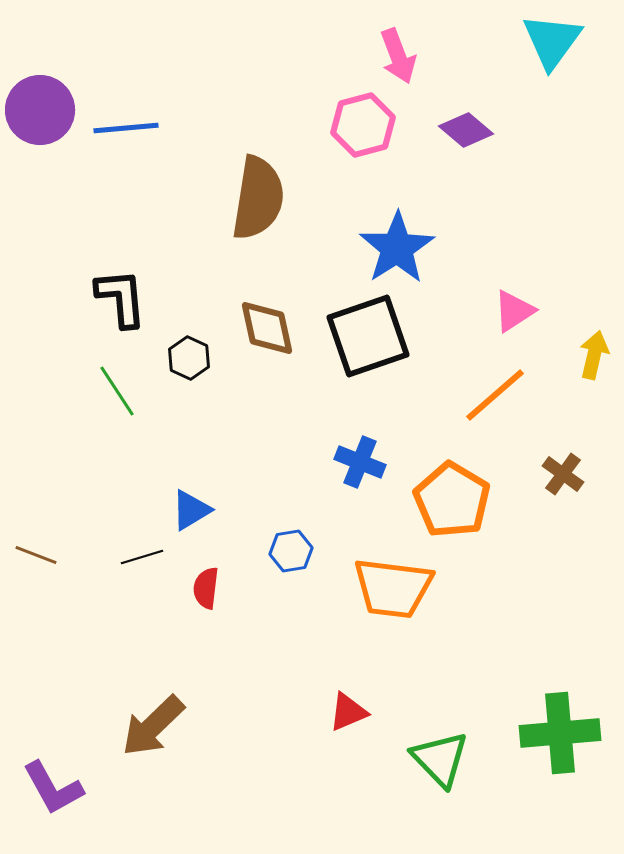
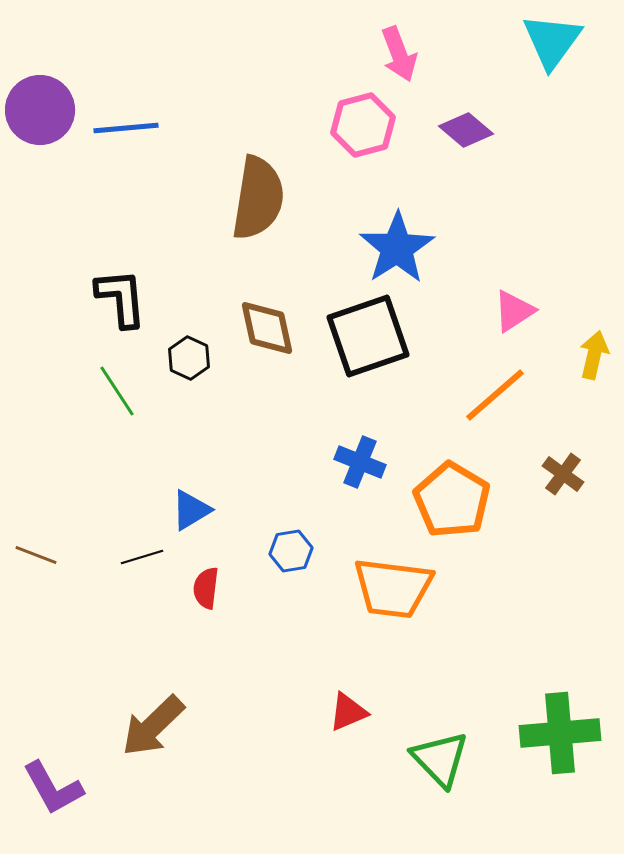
pink arrow: moved 1 px right, 2 px up
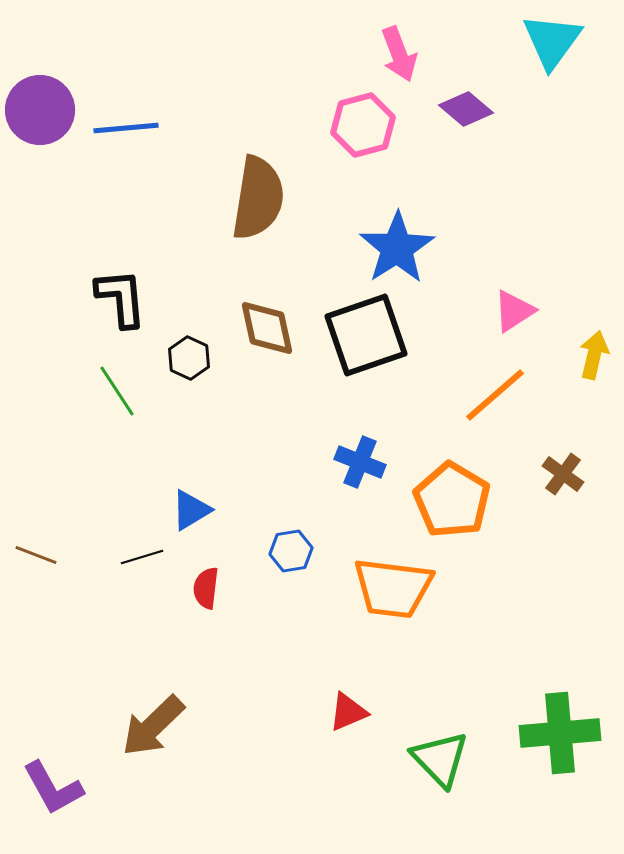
purple diamond: moved 21 px up
black square: moved 2 px left, 1 px up
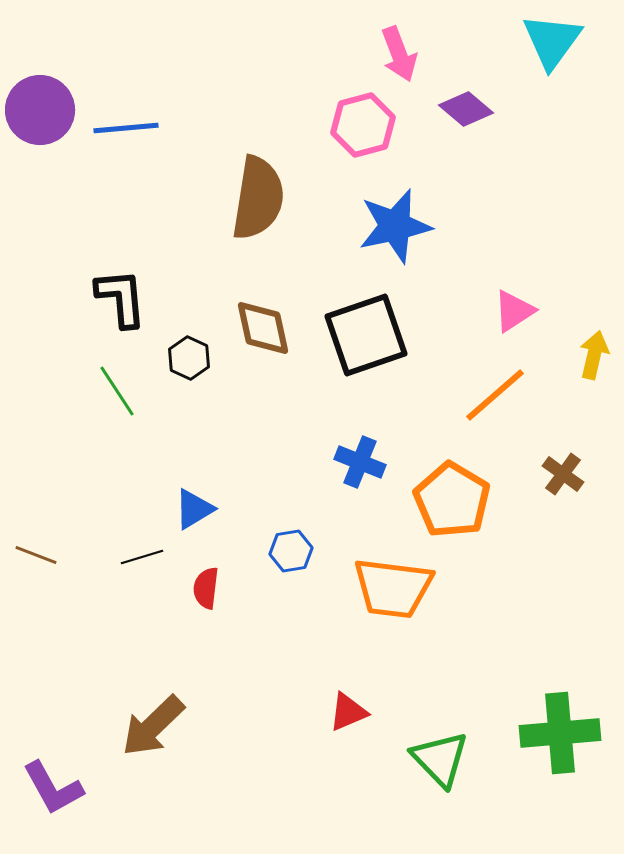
blue star: moved 2 px left, 22 px up; rotated 20 degrees clockwise
brown diamond: moved 4 px left
blue triangle: moved 3 px right, 1 px up
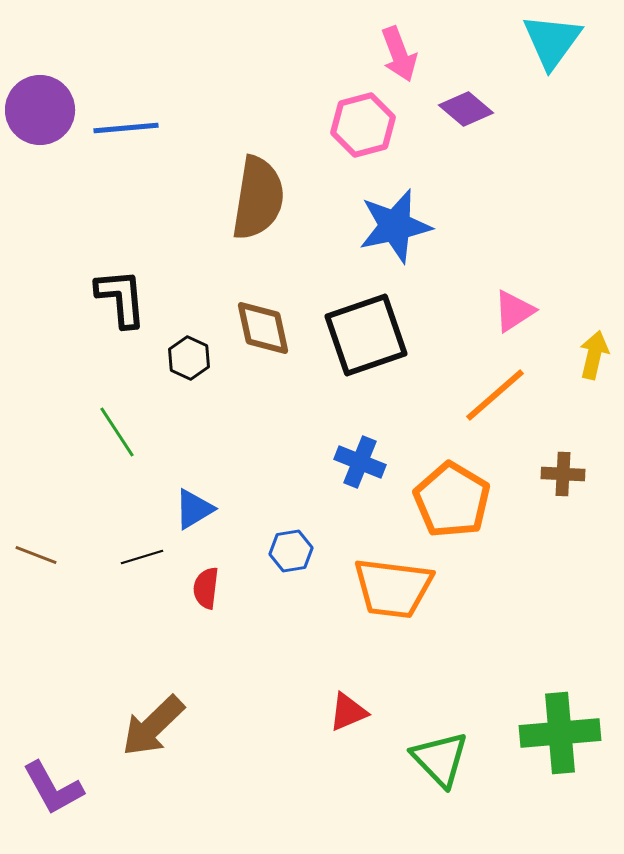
green line: moved 41 px down
brown cross: rotated 33 degrees counterclockwise
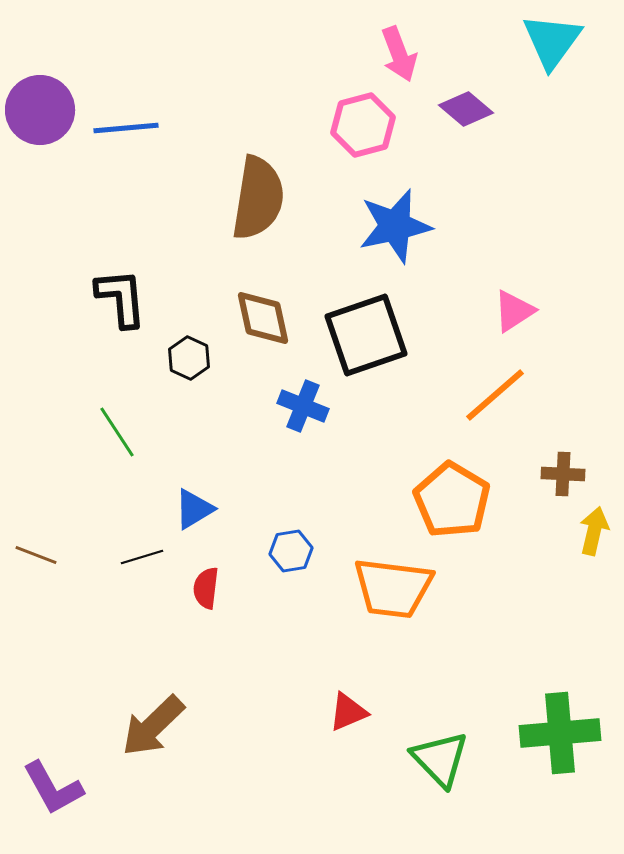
brown diamond: moved 10 px up
yellow arrow: moved 176 px down
blue cross: moved 57 px left, 56 px up
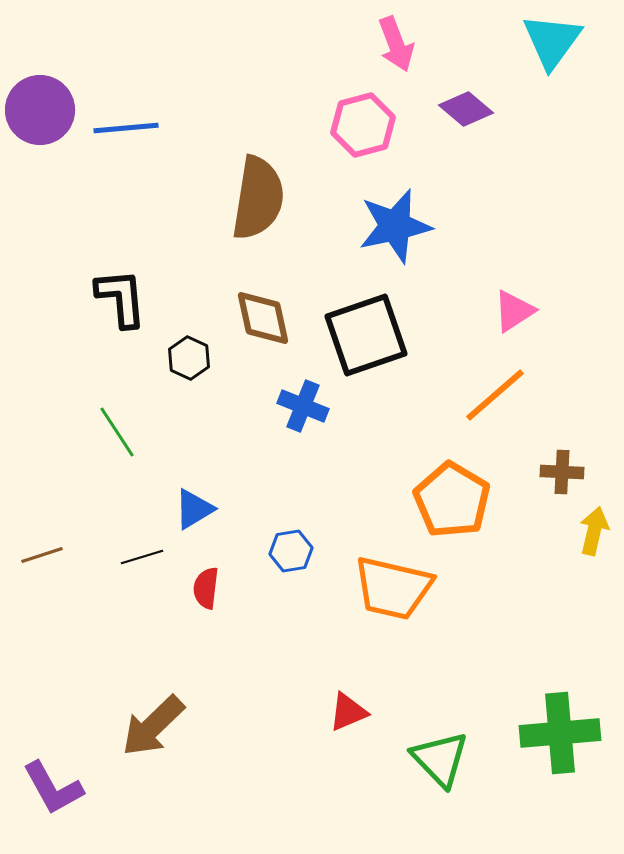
pink arrow: moved 3 px left, 10 px up
brown cross: moved 1 px left, 2 px up
brown line: moved 6 px right; rotated 39 degrees counterclockwise
orange trapezoid: rotated 6 degrees clockwise
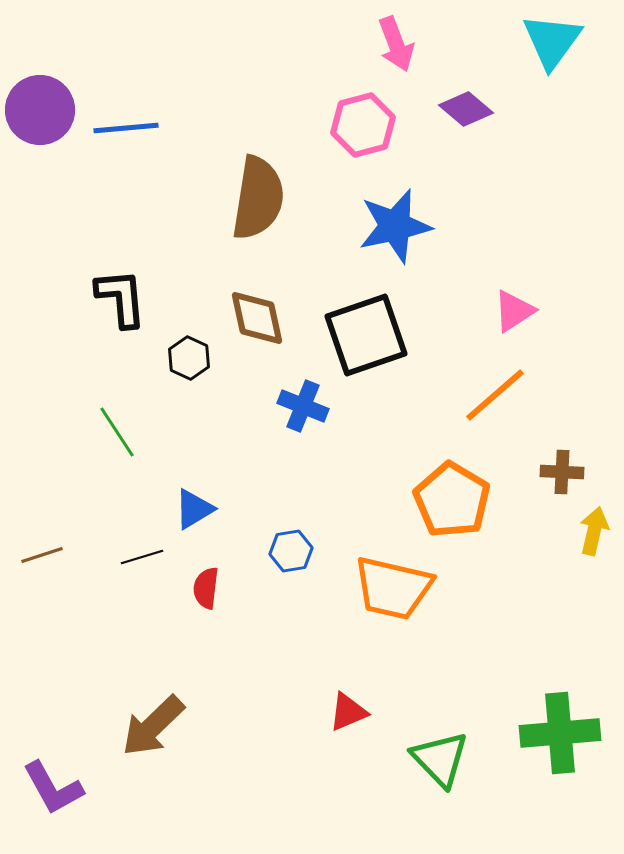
brown diamond: moved 6 px left
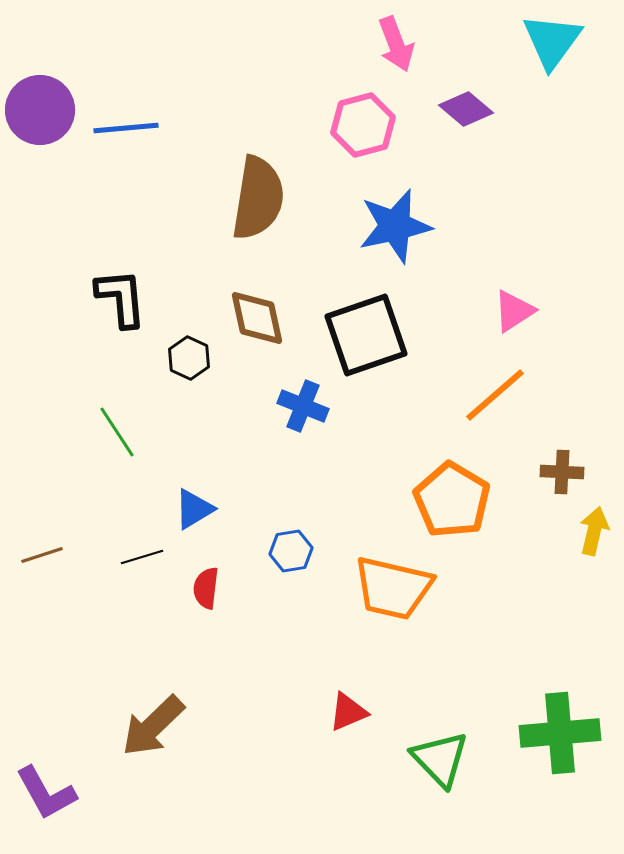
purple L-shape: moved 7 px left, 5 px down
